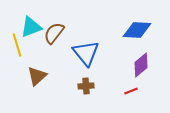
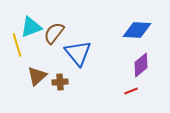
blue triangle: moved 8 px left
brown cross: moved 26 px left, 4 px up
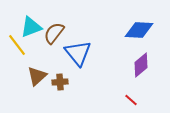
blue diamond: moved 2 px right
yellow line: rotated 20 degrees counterclockwise
red line: moved 9 px down; rotated 64 degrees clockwise
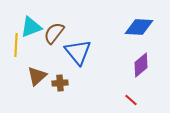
blue diamond: moved 3 px up
yellow line: moved 1 px left; rotated 40 degrees clockwise
blue triangle: moved 1 px up
brown cross: moved 1 px down
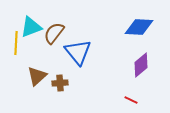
yellow line: moved 2 px up
red line: rotated 16 degrees counterclockwise
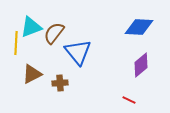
brown triangle: moved 5 px left, 2 px up; rotated 15 degrees clockwise
red line: moved 2 px left
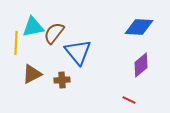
cyan triangle: moved 2 px right; rotated 10 degrees clockwise
brown cross: moved 2 px right, 3 px up
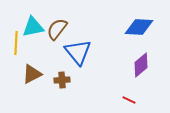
brown semicircle: moved 3 px right, 4 px up
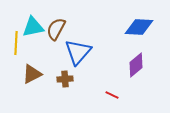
brown semicircle: moved 1 px left; rotated 10 degrees counterclockwise
blue triangle: rotated 20 degrees clockwise
purple diamond: moved 5 px left
brown cross: moved 3 px right, 1 px up
red line: moved 17 px left, 5 px up
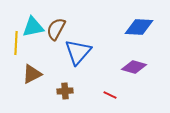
purple diamond: moved 2 px left, 2 px down; rotated 55 degrees clockwise
brown cross: moved 12 px down
red line: moved 2 px left
